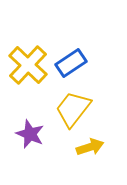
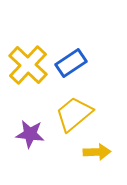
yellow trapezoid: moved 1 px right, 5 px down; rotated 12 degrees clockwise
purple star: rotated 16 degrees counterclockwise
yellow arrow: moved 7 px right, 5 px down; rotated 16 degrees clockwise
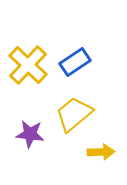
blue rectangle: moved 4 px right, 1 px up
yellow arrow: moved 4 px right
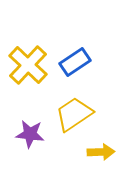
yellow trapezoid: rotated 6 degrees clockwise
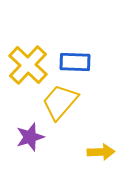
blue rectangle: rotated 36 degrees clockwise
yellow trapezoid: moved 14 px left, 12 px up; rotated 15 degrees counterclockwise
purple star: moved 3 px down; rotated 24 degrees counterclockwise
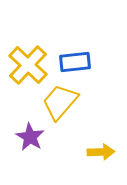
blue rectangle: rotated 8 degrees counterclockwise
purple star: rotated 24 degrees counterclockwise
